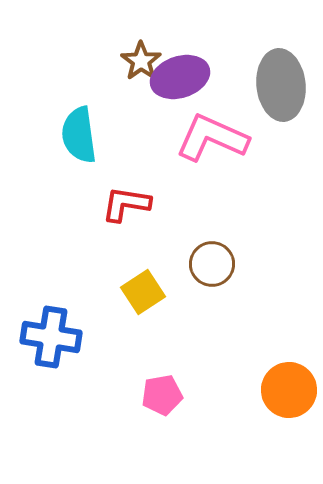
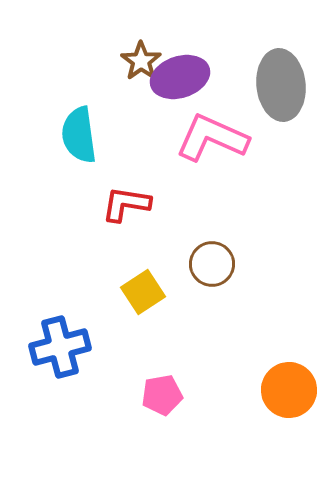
blue cross: moved 9 px right, 10 px down; rotated 24 degrees counterclockwise
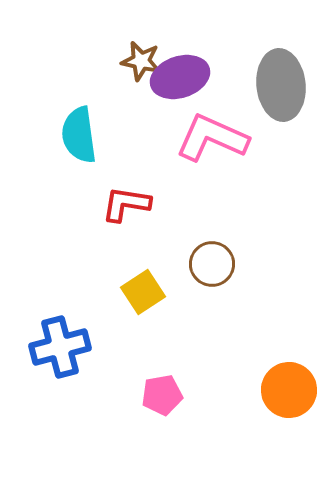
brown star: rotated 24 degrees counterclockwise
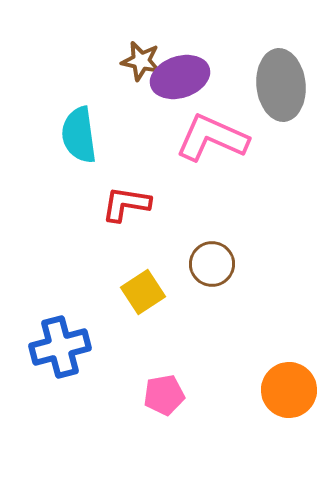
pink pentagon: moved 2 px right
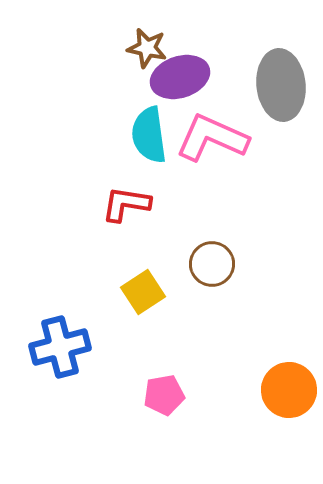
brown star: moved 6 px right, 13 px up
cyan semicircle: moved 70 px right
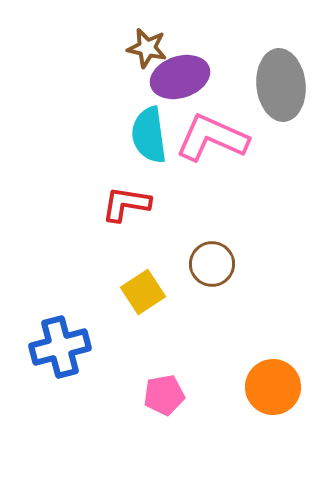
orange circle: moved 16 px left, 3 px up
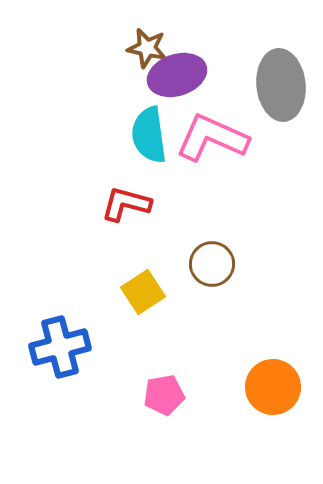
purple ellipse: moved 3 px left, 2 px up
red L-shape: rotated 6 degrees clockwise
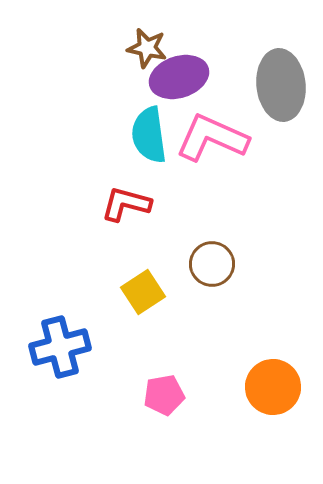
purple ellipse: moved 2 px right, 2 px down
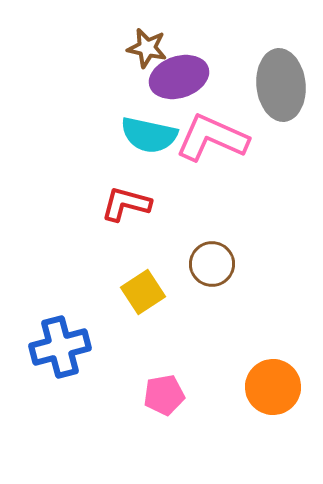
cyan semicircle: rotated 70 degrees counterclockwise
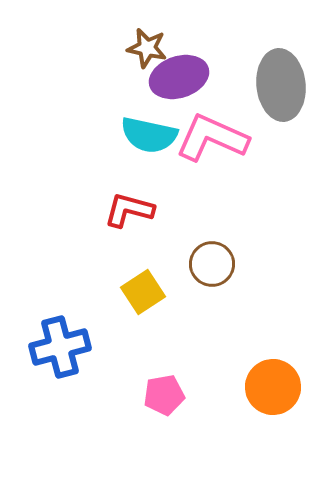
red L-shape: moved 3 px right, 6 px down
